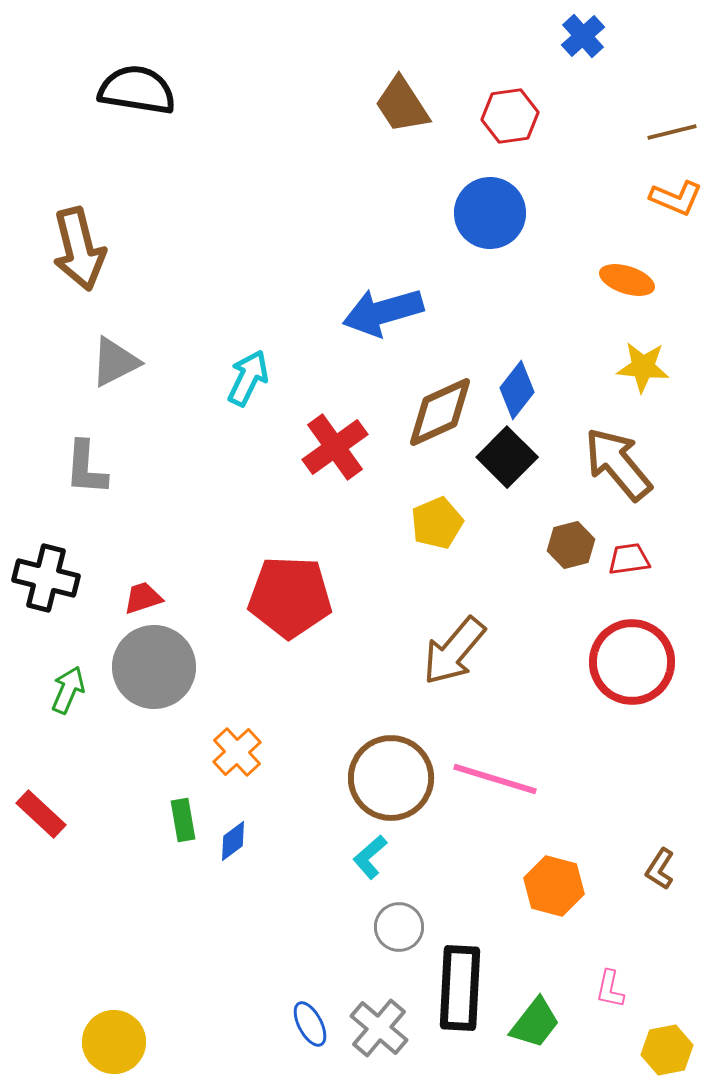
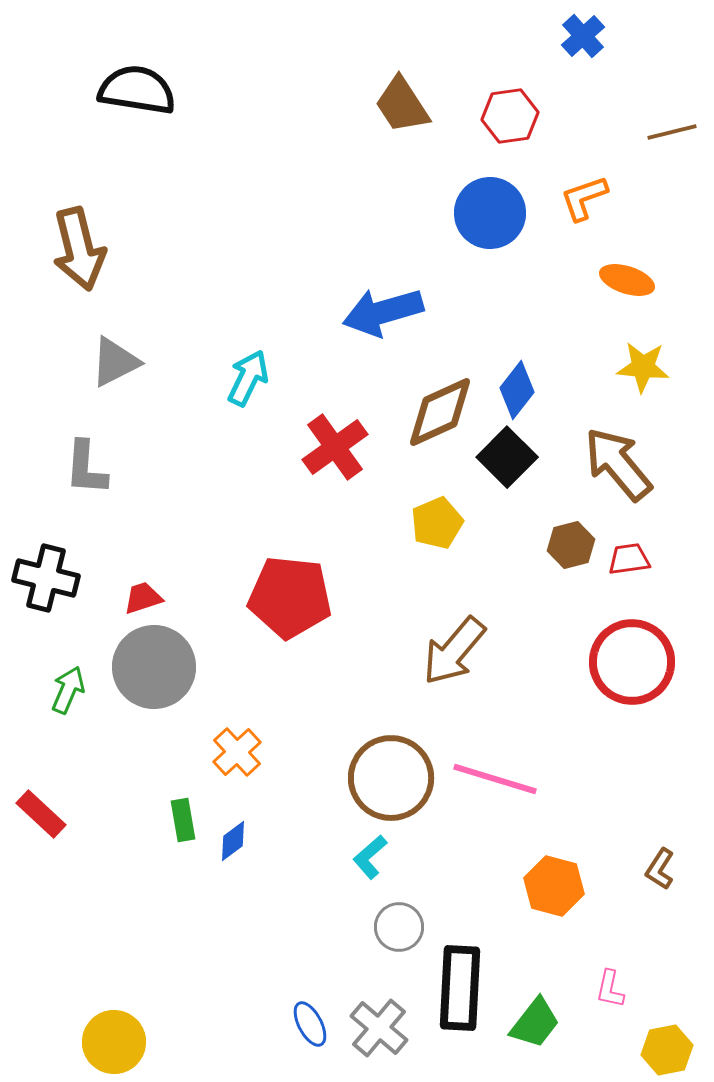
orange L-shape at (676, 198): moved 92 px left; rotated 138 degrees clockwise
red pentagon at (290, 597): rotated 4 degrees clockwise
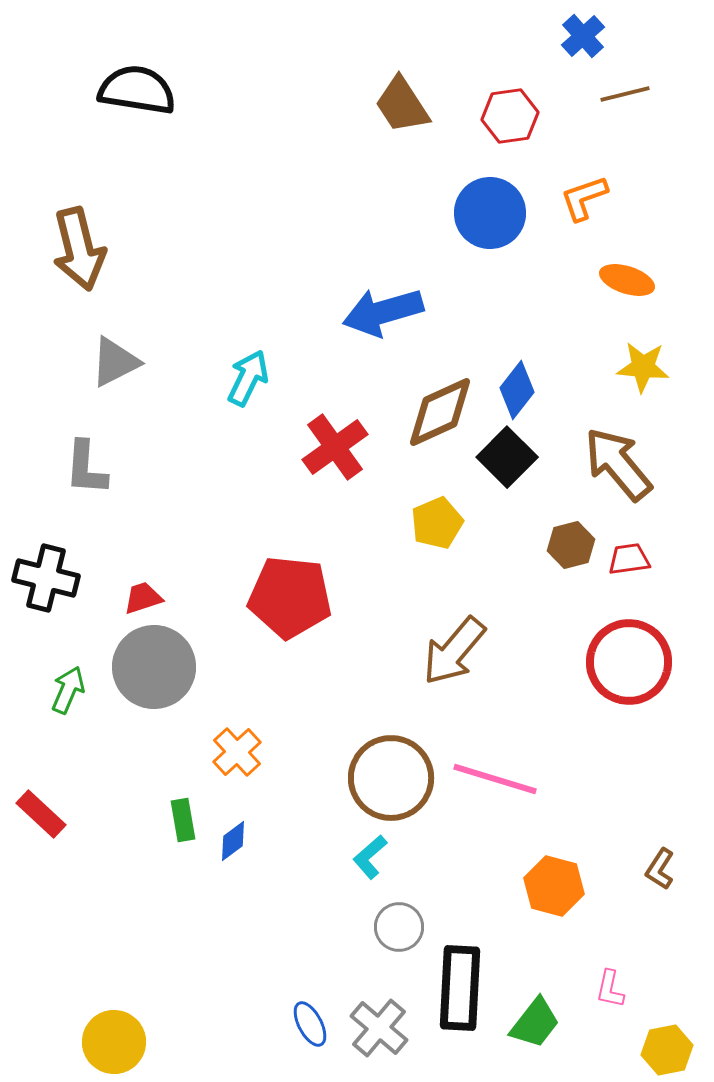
brown line at (672, 132): moved 47 px left, 38 px up
red circle at (632, 662): moved 3 px left
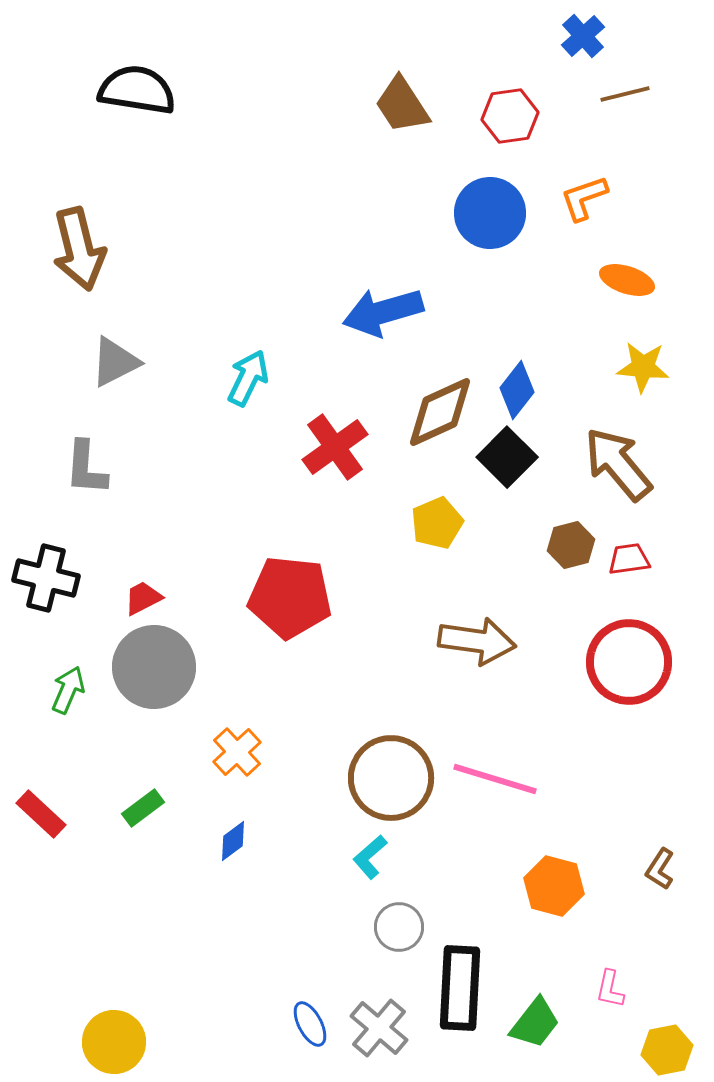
red trapezoid at (143, 598): rotated 9 degrees counterclockwise
brown arrow at (454, 651): moved 23 px right, 10 px up; rotated 122 degrees counterclockwise
green rectangle at (183, 820): moved 40 px left, 12 px up; rotated 63 degrees clockwise
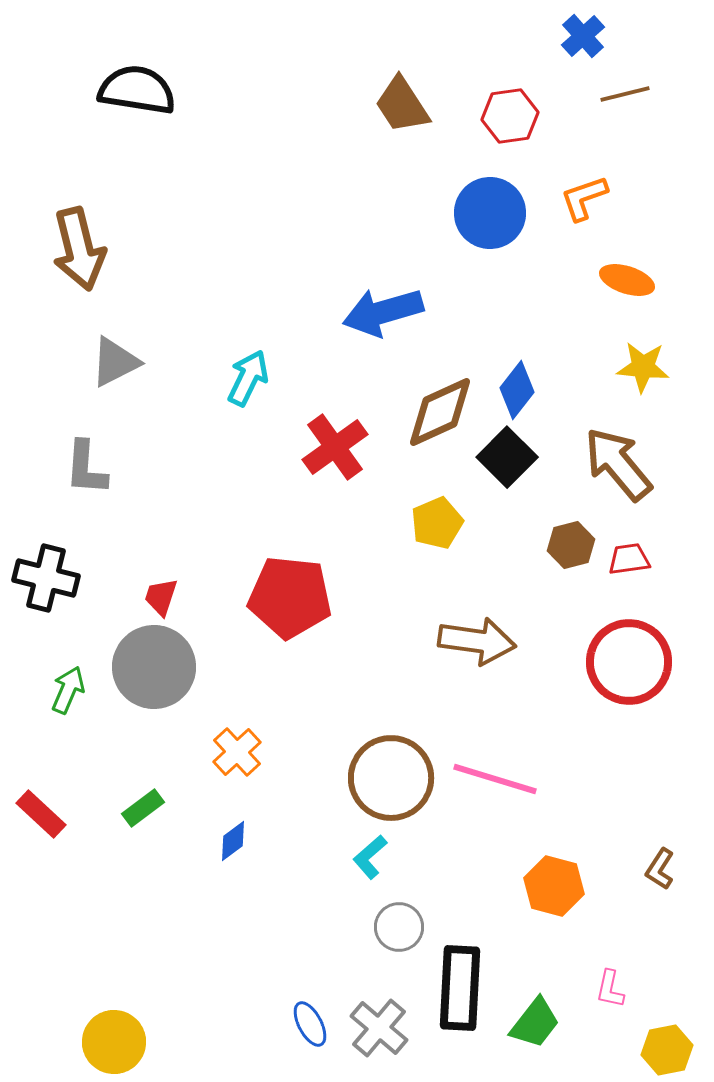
red trapezoid at (143, 598): moved 18 px right, 1 px up; rotated 45 degrees counterclockwise
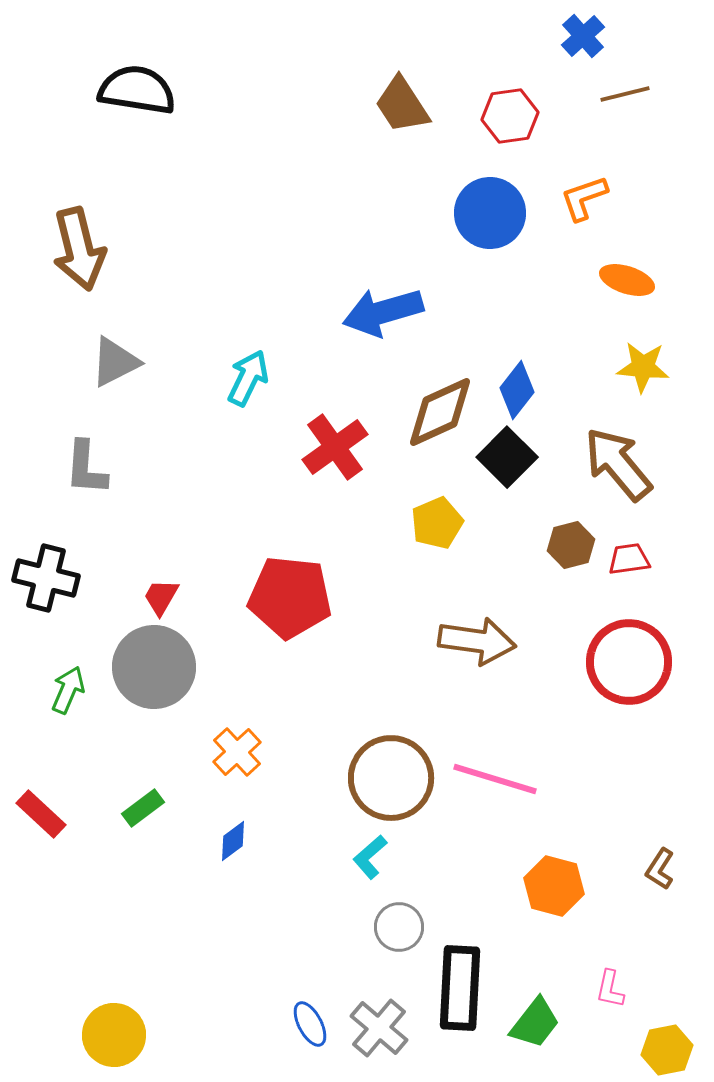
red trapezoid at (161, 597): rotated 12 degrees clockwise
yellow circle at (114, 1042): moved 7 px up
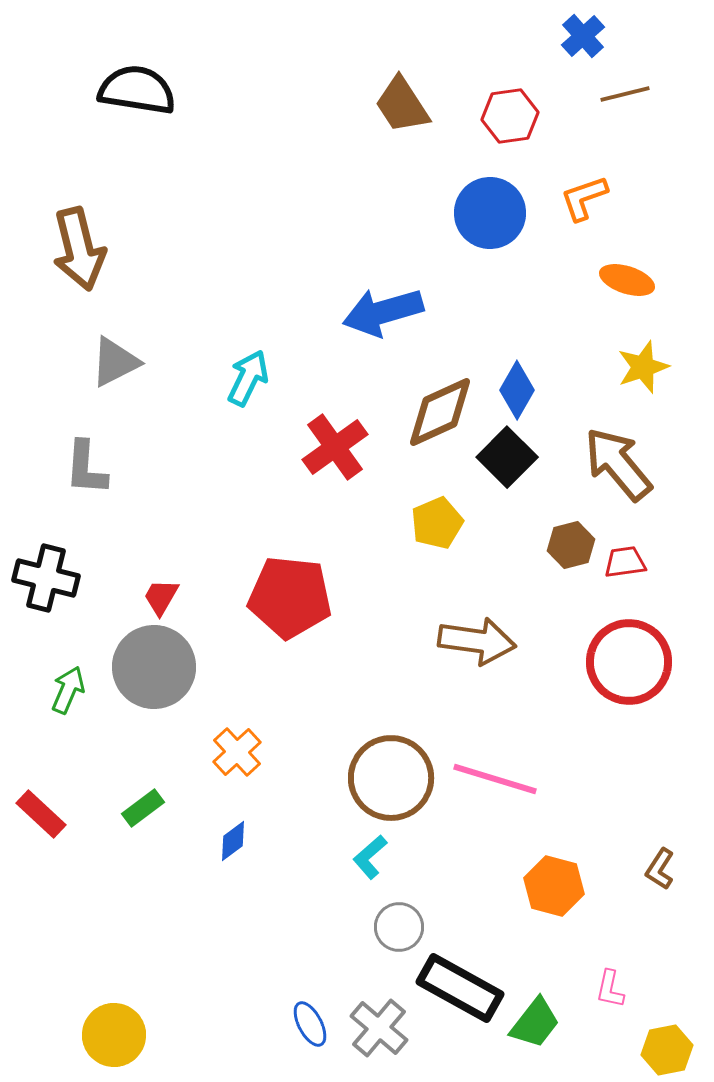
yellow star at (643, 367): rotated 24 degrees counterclockwise
blue diamond at (517, 390): rotated 8 degrees counterclockwise
red trapezoid at (629, 559): moved 4 px left, 3 px down
black rectangle at (460, 988): rotated 64 degrees counterclockwise
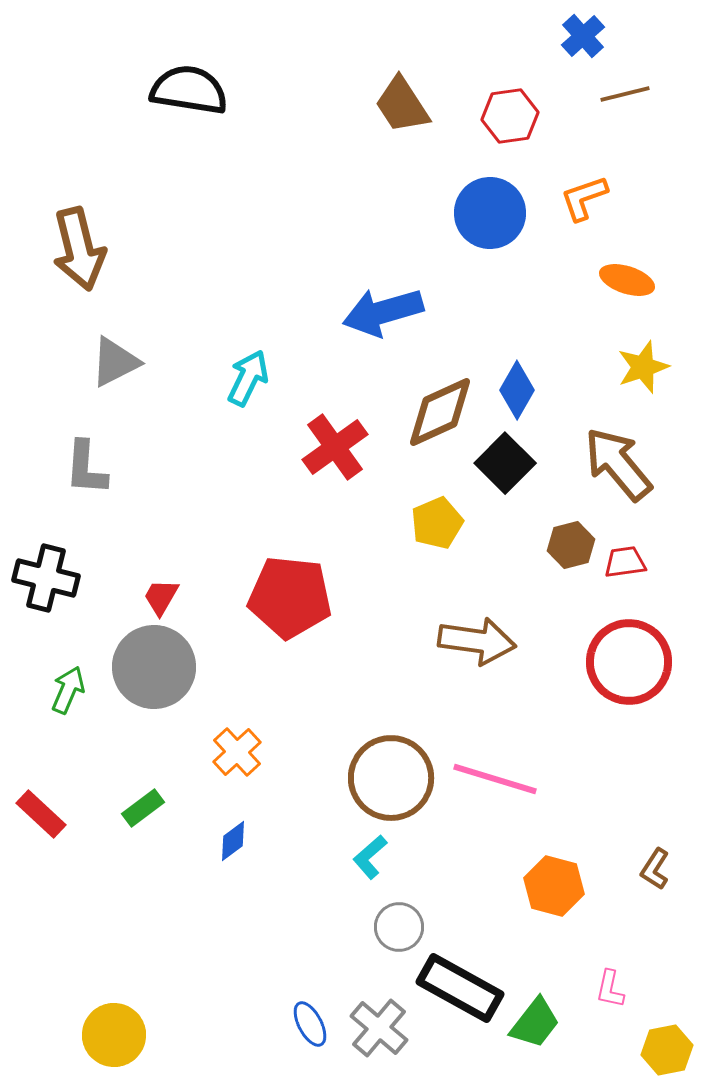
black semicircle at (137, 90): moved 52 px right
black square at (507, 457): moved 2 px left, 6 px down
brown L-shape at (660, 869): moved 5 px left
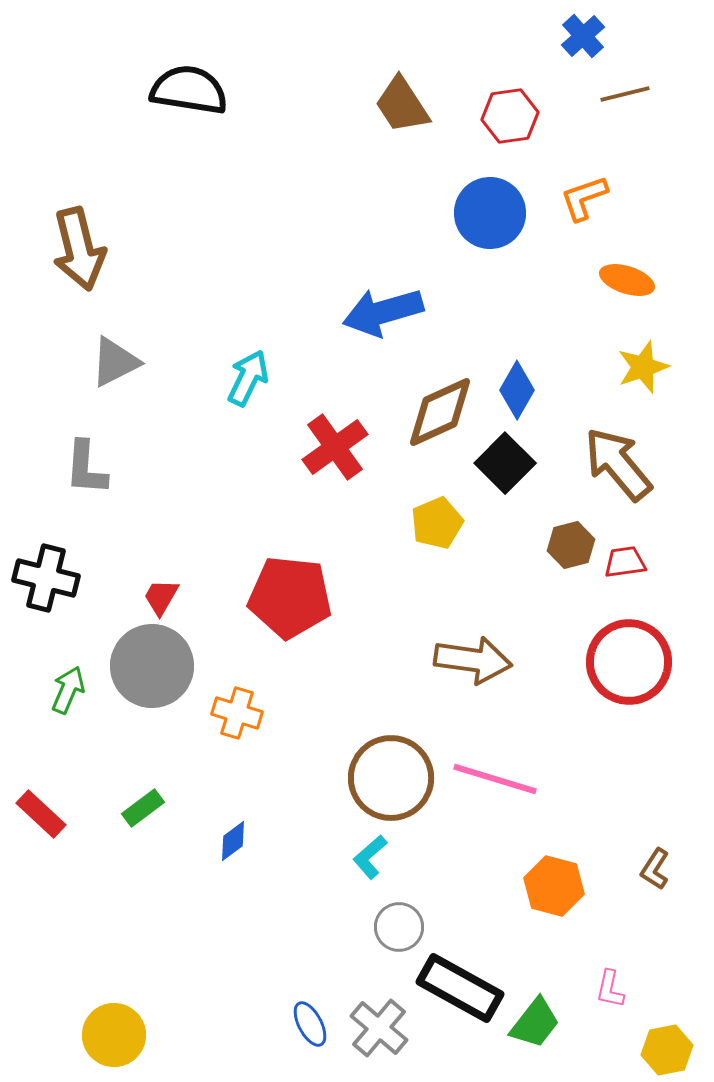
brown arrow at (477, 641): moved 4 px left, 19 px down
gray circle at (154, 667): moved 2 px left, 1 px up
orange cross at (237, 752): moved 39 px up; rotated 30 degrees counterclockwise
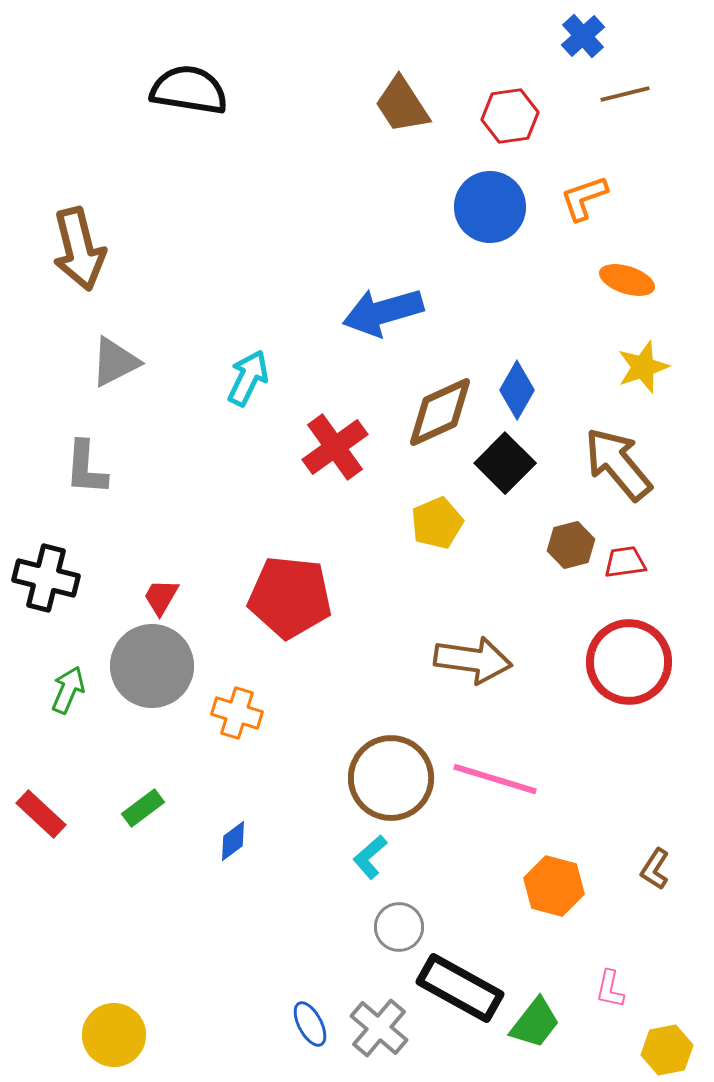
blue circle at (490, 213): moved 6 px up
